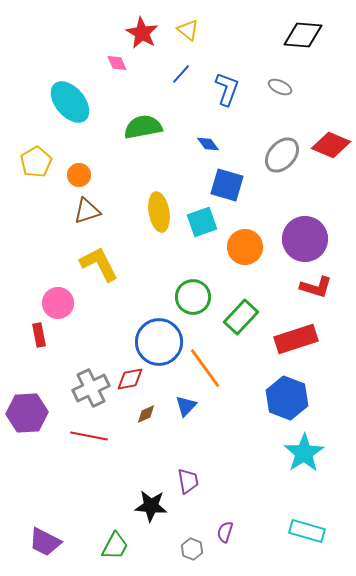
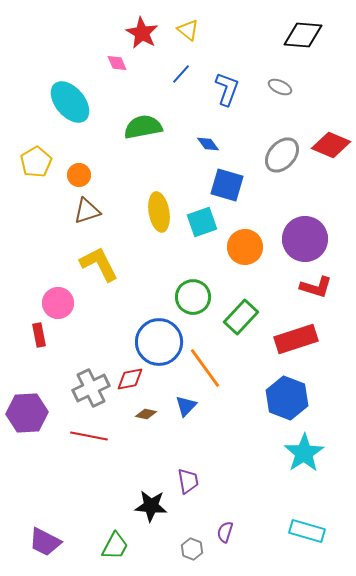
brown diamond at (146, 414): rotated 35 degrees clockwise
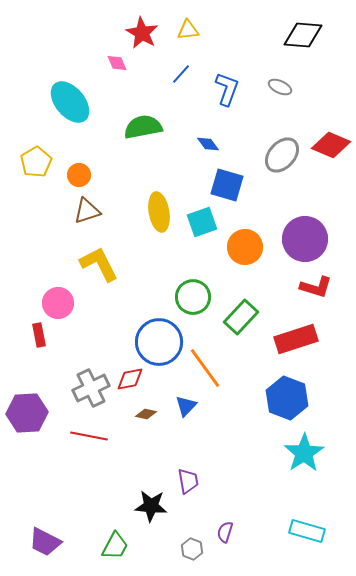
yellow triangle at (188, 30): rotated 45 degrees counterclockwise
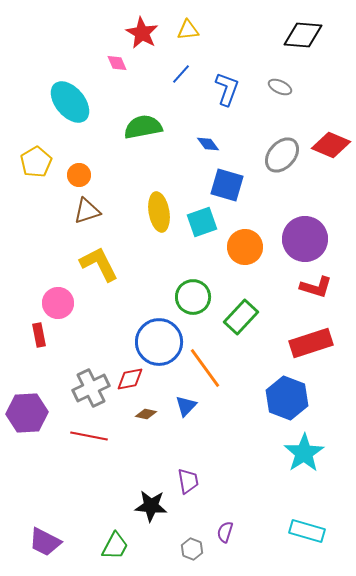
red rectangle at (296, 339): moved 15 px right, 4 px down
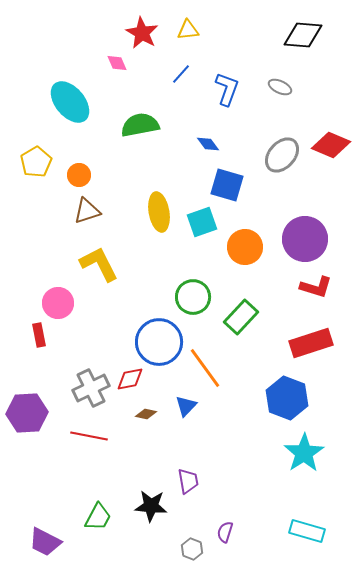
green semicircle at (143, 127): moved 3 px left, 2 px up
green trapezoid at (115, 546): moved 17 px left, 29 px up
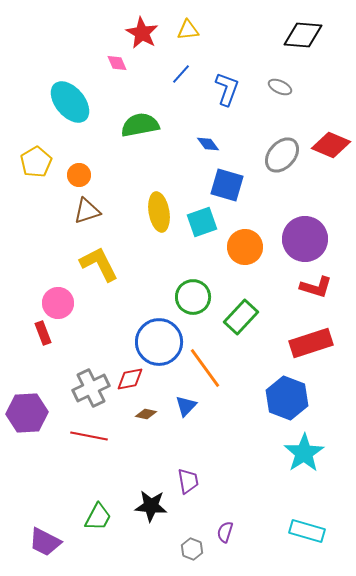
red rectangle at (39, 335): moved 4 px right, 2 px up; rotated 10 degrees counterclockwise
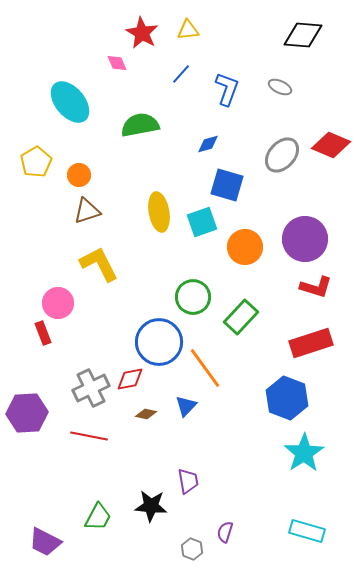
blue diamond at (208, 144): rotated 70 degrees counterclockwise
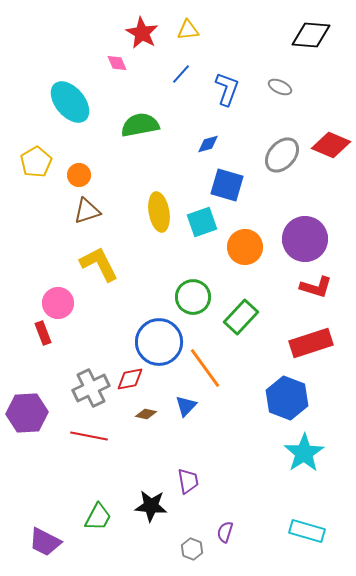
black diamond at (303, 35): moved 8 px right
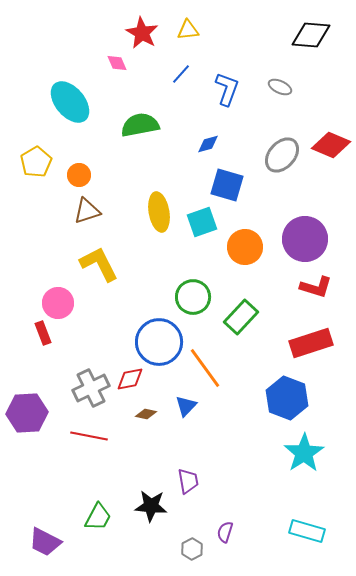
gray hexagon at (192, 549): rotated 10 degrees clockwise
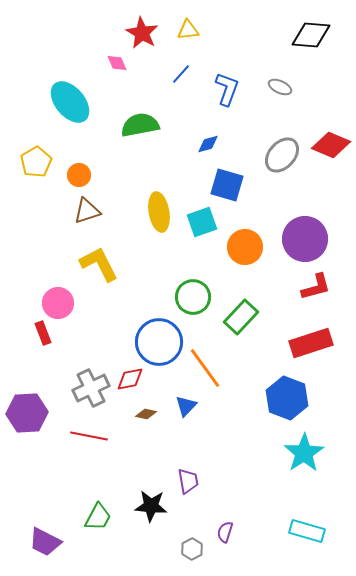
red L-shape at (316, 287): rotated 32 degrees counterclockwise
